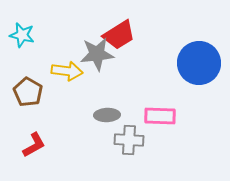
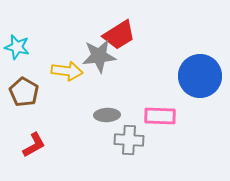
cyan star: moved 5 px left, 12 px down
gray star: moved 2 px right, 2 px down
blue circle: moved 1 px right, 13 px down
brown pentagon: moved 4 px left
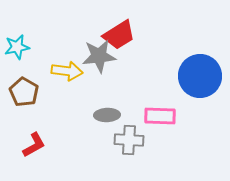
cyan star: rotated 25 degrees counterclockwise
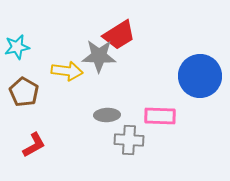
gray star: rotated 8 degrees clockwise
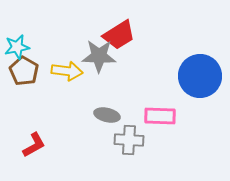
brown pentagon: moved 21 px up
gray ellipse: rotated 15 degrees clockwise
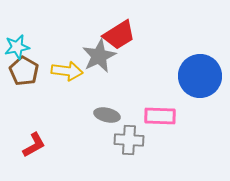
gray star: rotated 28 degrees counterclockwise
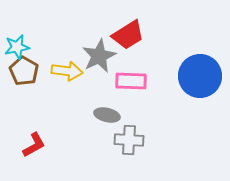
red trapezoid: moved 9 px right
pink rectangle: moved 29 px left, 35 px up
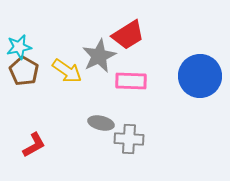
cyan star: moved 2 px right
yellow arrow: rotated 28 degrees clockwise
gray ellipse: moved 6 px left, 8 px down
gray cross: moved 1 px up
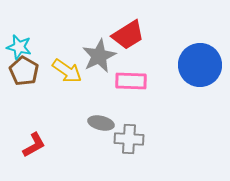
cyan star: rotated 25 degrees clockwise
blue circle: moved 11 px up
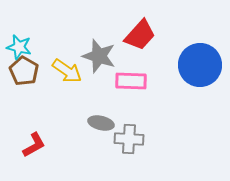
red trapezoid: moved 12 px right; rotated 16 degrees counterclockwise
gray star: rotated 28 degrees counterclockwise
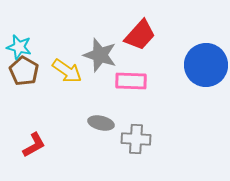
gray star: moved 1 px right, 1 px up
blue circle: moved 6 px right
gray cross: moved 7 px right
